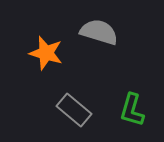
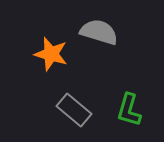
orange star: moved 5 px right, 1 px down
green L-shape: moved 3 px left
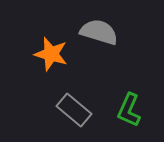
green L-shape: rotated 8 degrees clockwise
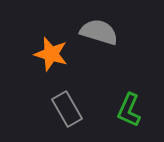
gray rectangle: moved 7 px left, 1 px up; rotated 20 degrees clockwise
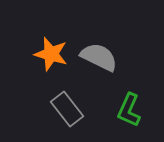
gray semicircle: moved 25 px down; rotated 9 degrees clockwise
gray rectangle: rotated 8 degrees counterclockwise
